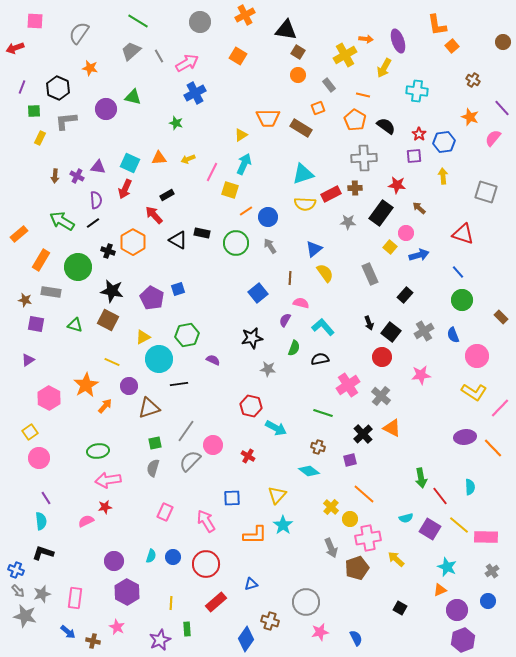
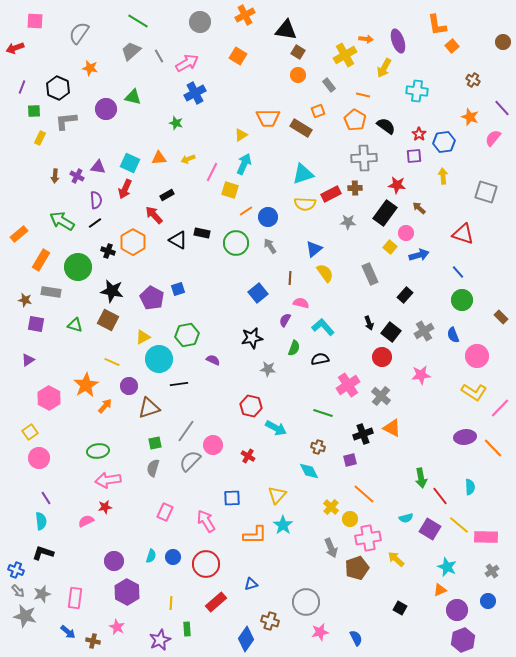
orange square at (318, 108): moved 3 px down
black rectangle at (381, 213): moved 4 px right
black line at (93, 223): moved 2 px right
black cross at (363, 434): rotated 24 degrees clockwise
cyan diamond at (309, 471): rotated 25 degrees clockwise
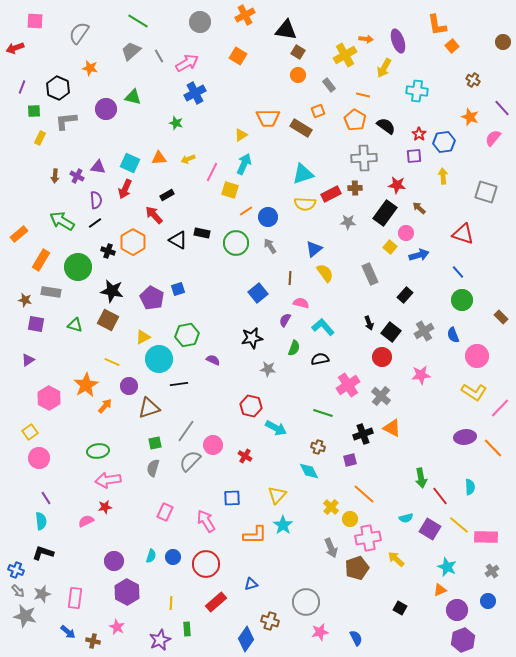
red cross at (248, 456): moved 3 px left
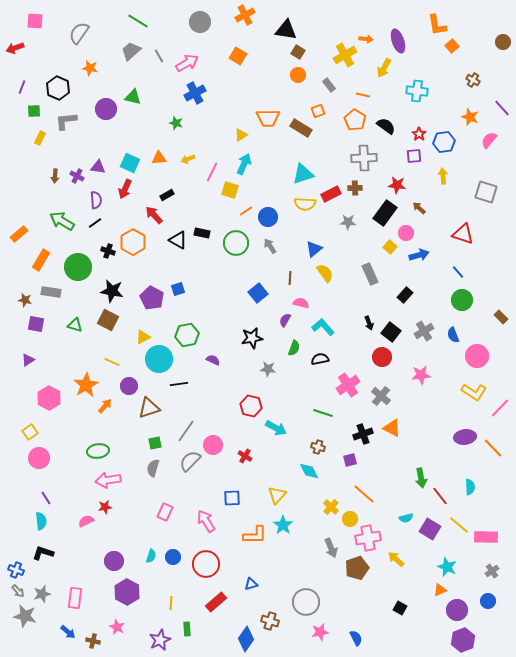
pink semicircle at (493, 138): moved 4 px left, 2 px down
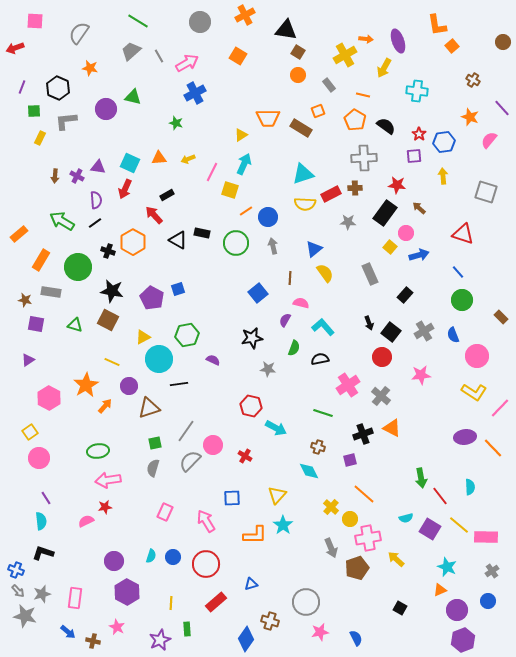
gray arrow at (270, 246): moved 3 px right; rotated 21 degrees clockwise
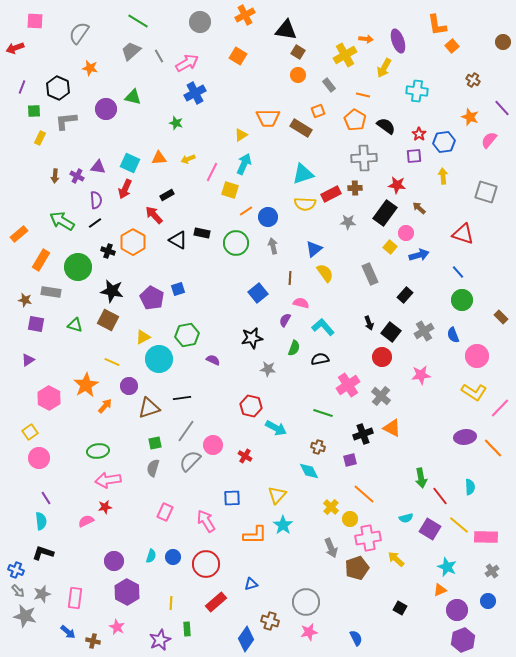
black line at (179, 384): moved 3 px right, 14 px down
pink star at (320, 632): moved 11 px left
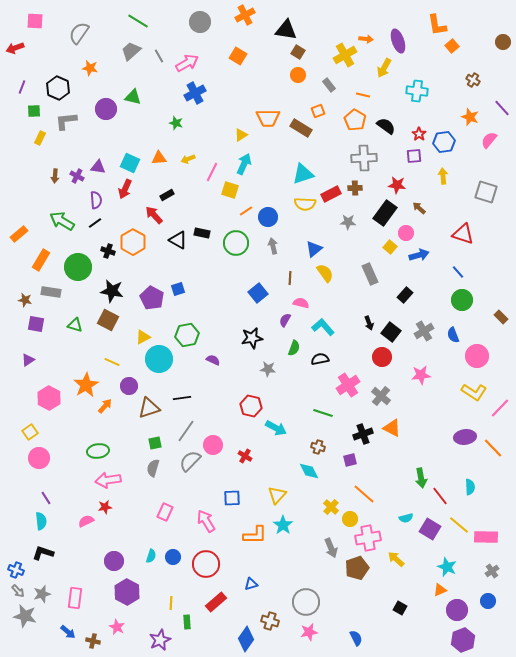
green rectangle at (187, 629): moved 7 px up
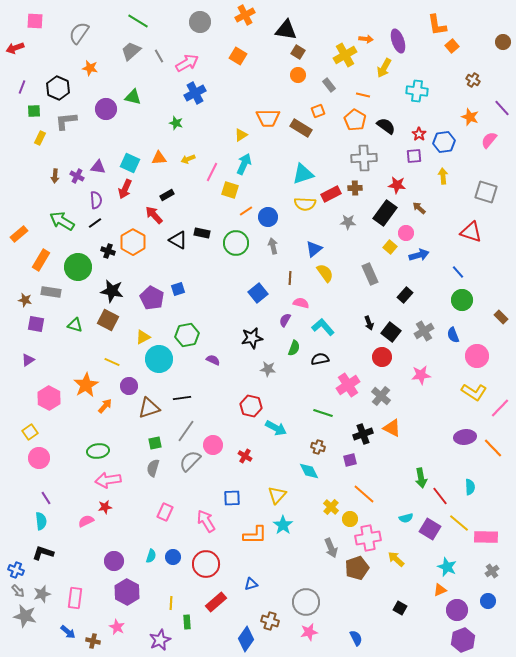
red triangle at (463, 234): moved 8 px right, 2 px up
yellow line at (459, 525): moved 2 px up
